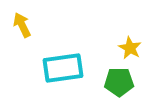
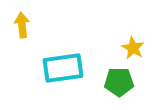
yellow arrow: rotated 20 degrees clockwise
yellow star: moved 3 px right
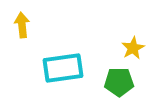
yellow star: rotated 15 degrees clockwise
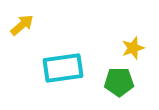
yellow arrow: rotated 55 degrees clockwise
yellow star: rotated 10 degrees clockwise
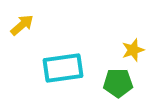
yellow star: moved 2 px down
green pentagon: moved 1 px left, 1 px down
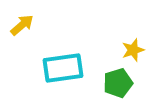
green pentagon: rotated 16 degrees counterclockwise
